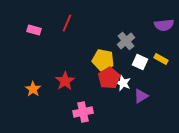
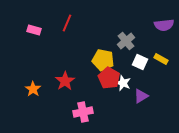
red pentagon: rotated 10 degrees counterclockwise
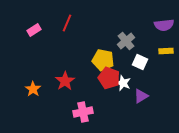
pink rectangle: rotated 48 degrees counterclockwise
yellow rectangle: moved 5 px right, 8 px up; rotated 32 degrees counterclockwise
red pentagon: rotated 10 degrees counterclockwise
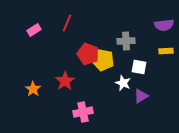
gray cross: rotated 36 degrees clockwise
white square: moved 1 px left, 5 px down; rotated 14 degrees counterclockwise
red pentagon: moved 21 px left, 24 px up
